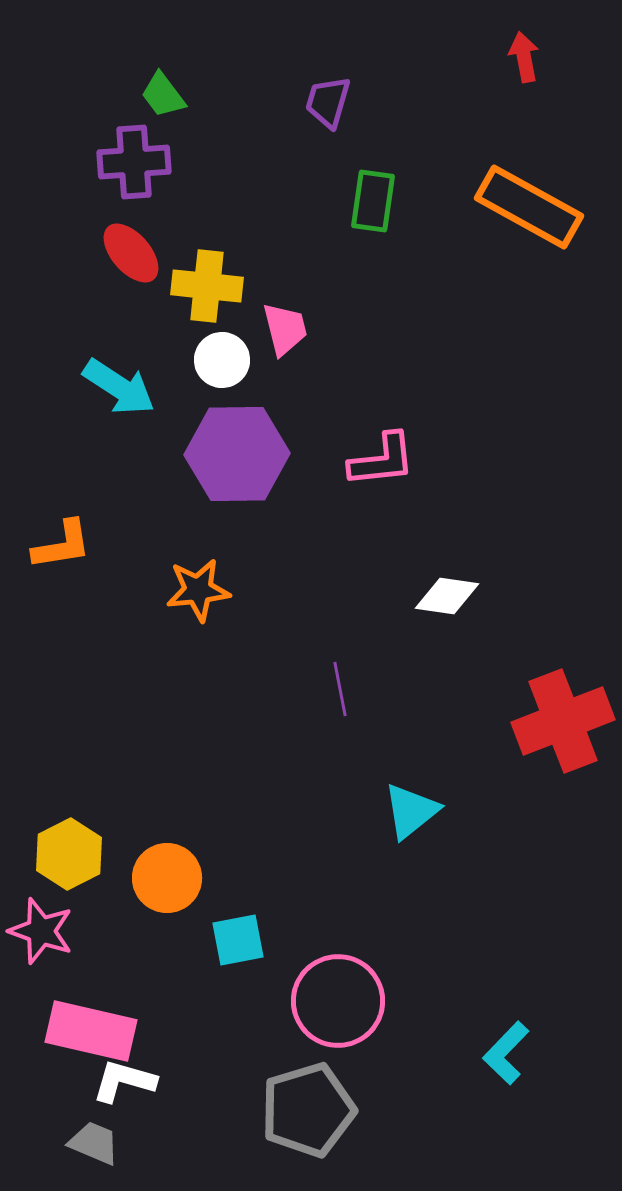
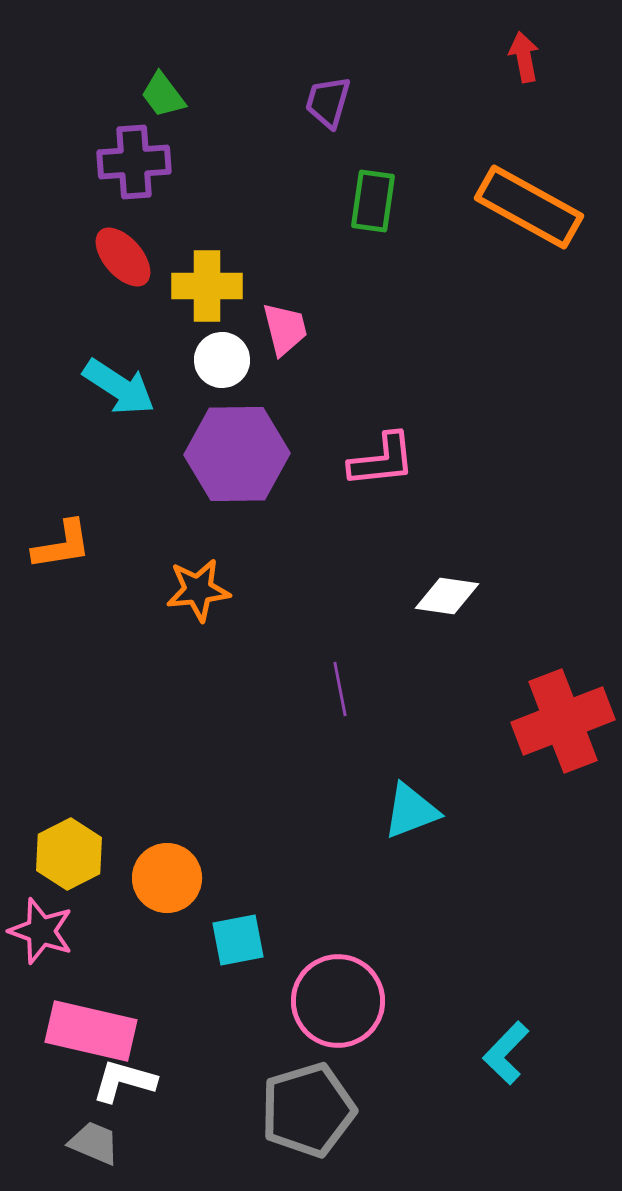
red ellipse: moved 8 px left, 4 px down
yellow cross: rotated 6 degrees counterclockwise
cyan triangle: rotated 18 degrees clockwise
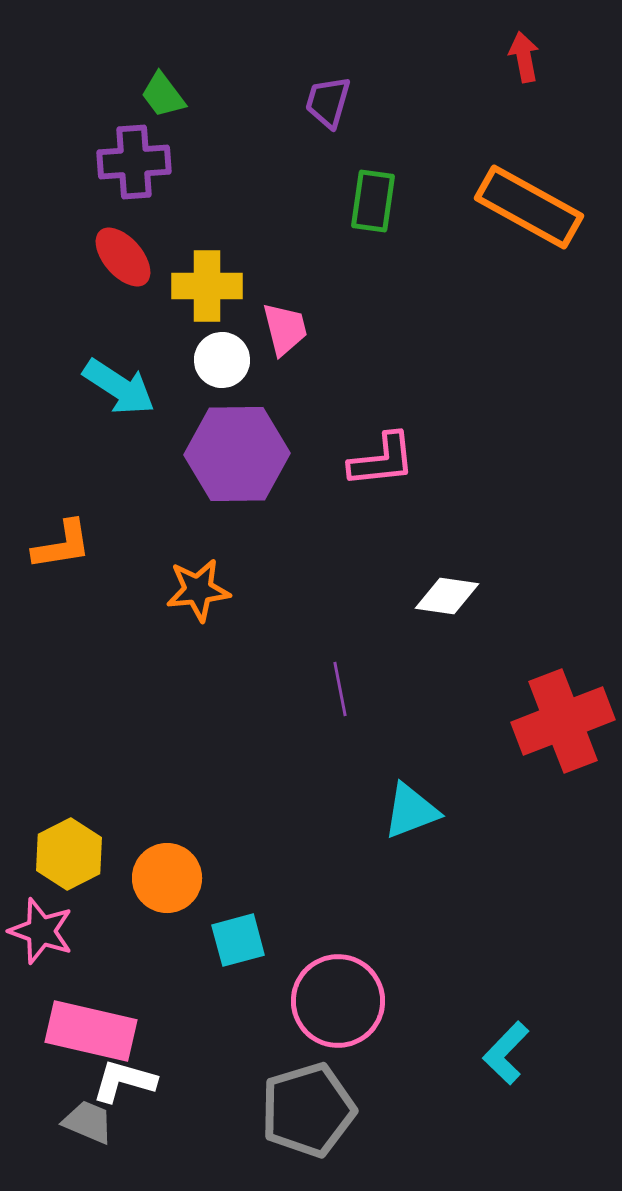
cyan square: rotated 4 degrees counterclockwise
gray trapezoid: moved 6 px left, 21 px up
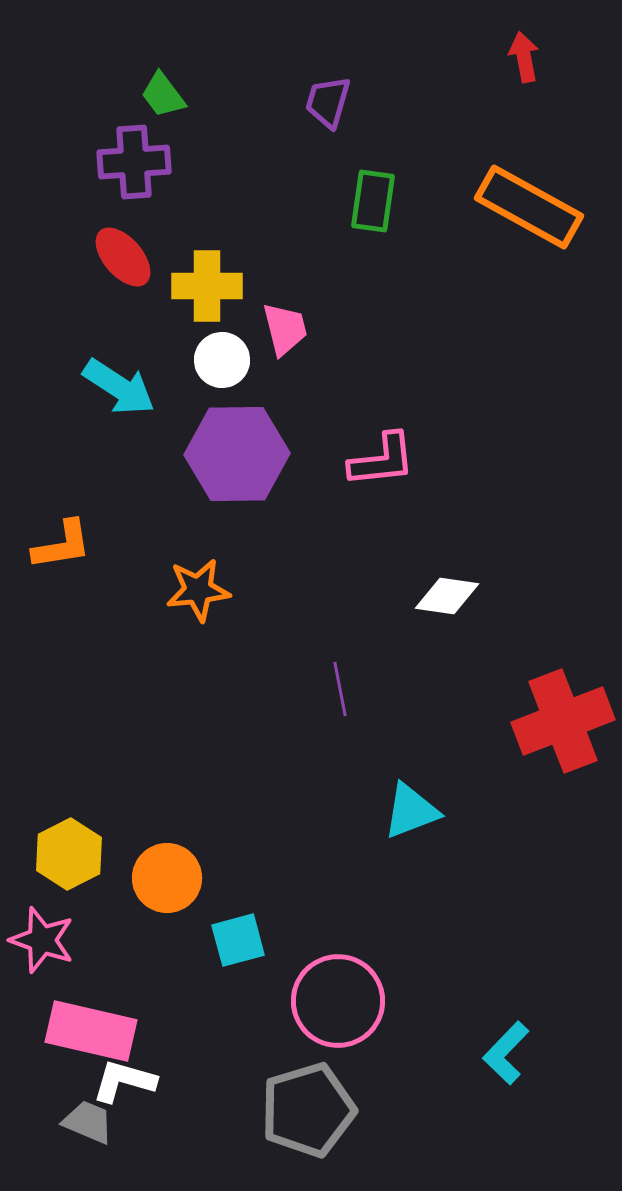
pink star: moved 1 px right, 9 px down
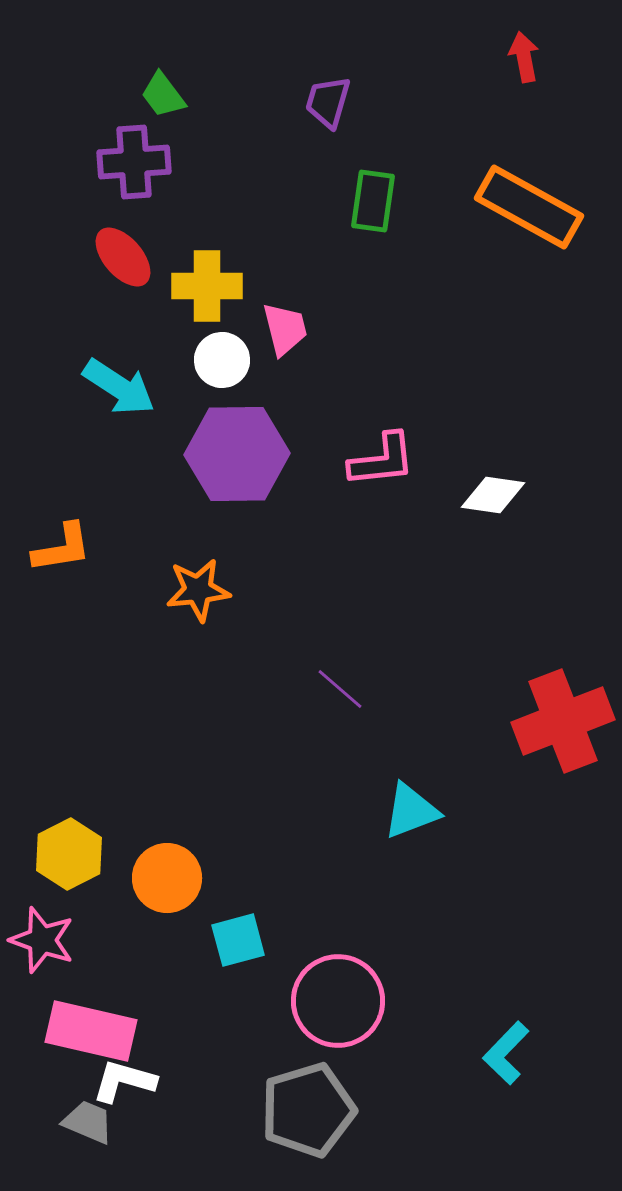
orange L-shape: moved 3 px down
white diamond: moved 46 px right, 101 px up
purple line: rotated 38 degrees counterclockwise
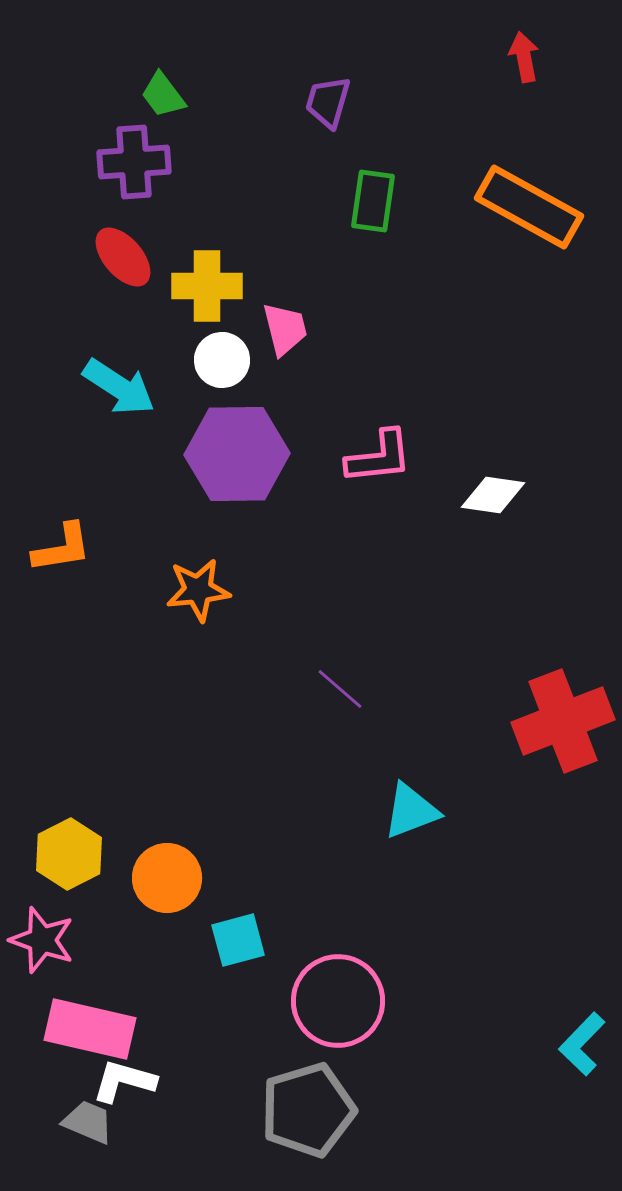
pink L-shape: moved 3 px left, 3 px up
pink rectangle: moved 1 px left, 2 px up
cyan L-shape: moved 76 px right, 9 px up
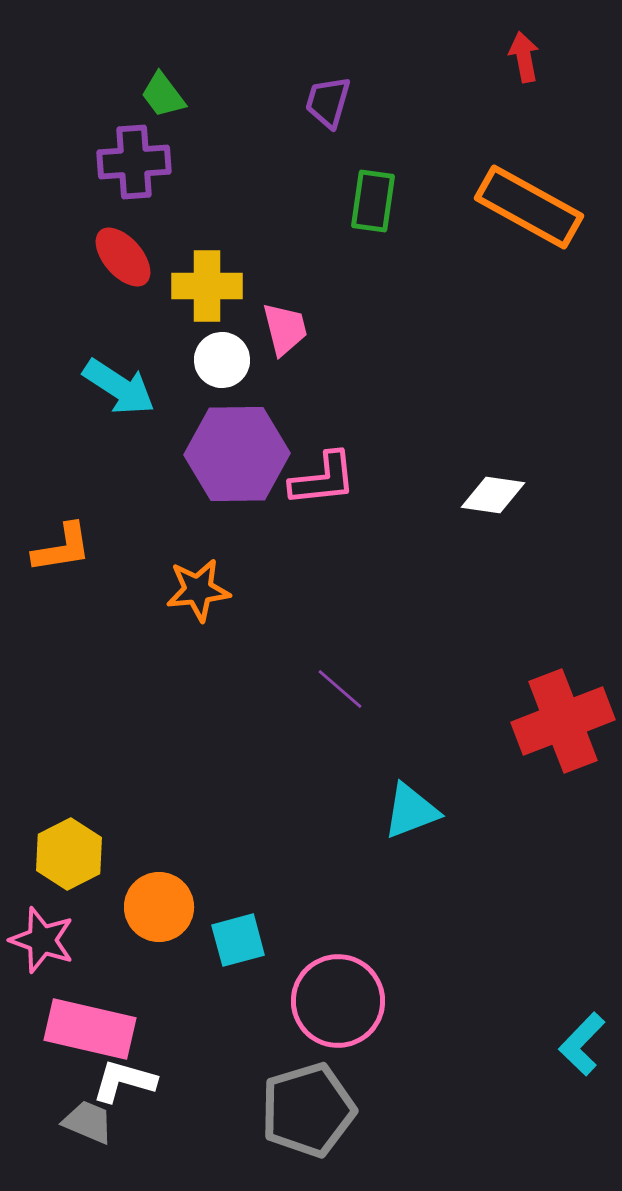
pink L-shape: moved 56 px left, 22 px down
orange circle: moved 8 px left, 29 px down
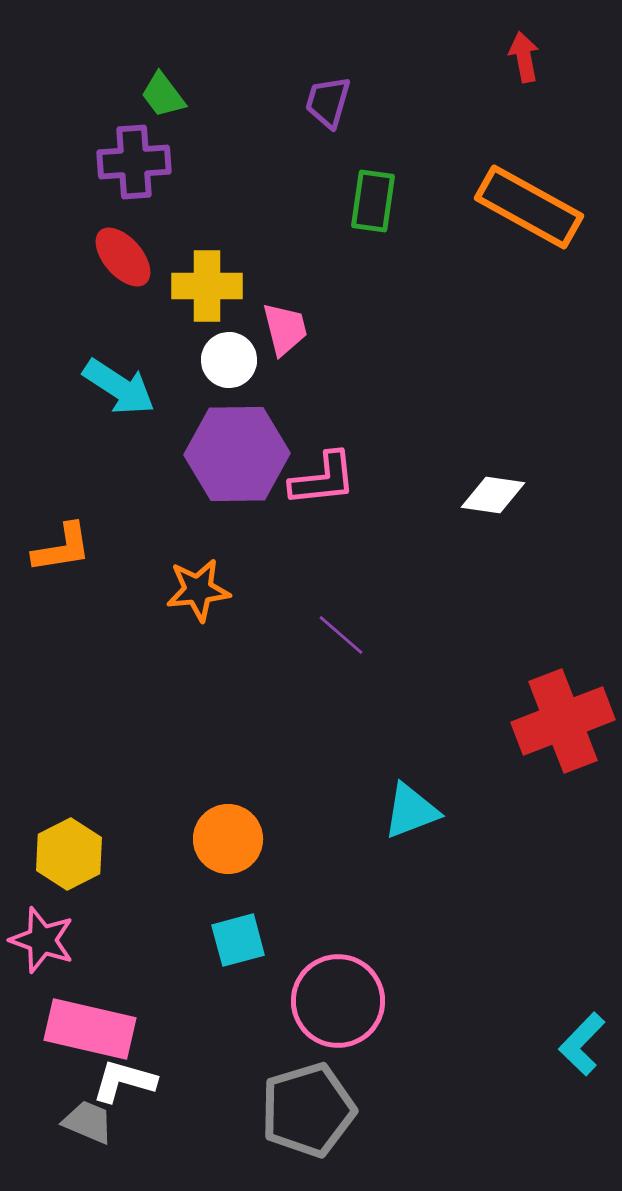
white circle: moved 7 px right
purple line: moved 1 px right, 54 px up
orange circle: moved 69 px right, 68 px up
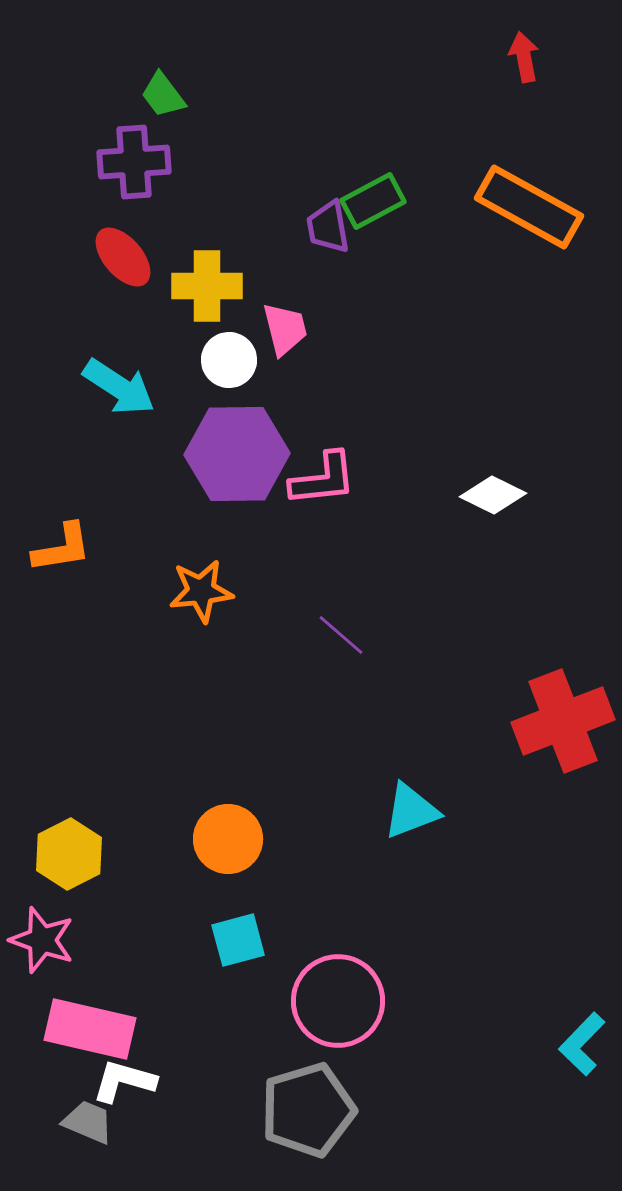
purple trapezoid: moved 125 px down; rotated 26 degrees counterclockwise
green rectangle: rotated 54 degrees clockwise
white diamond: rotated 18 degrees clockwise
orange star: moved 3 px right, 1 px down
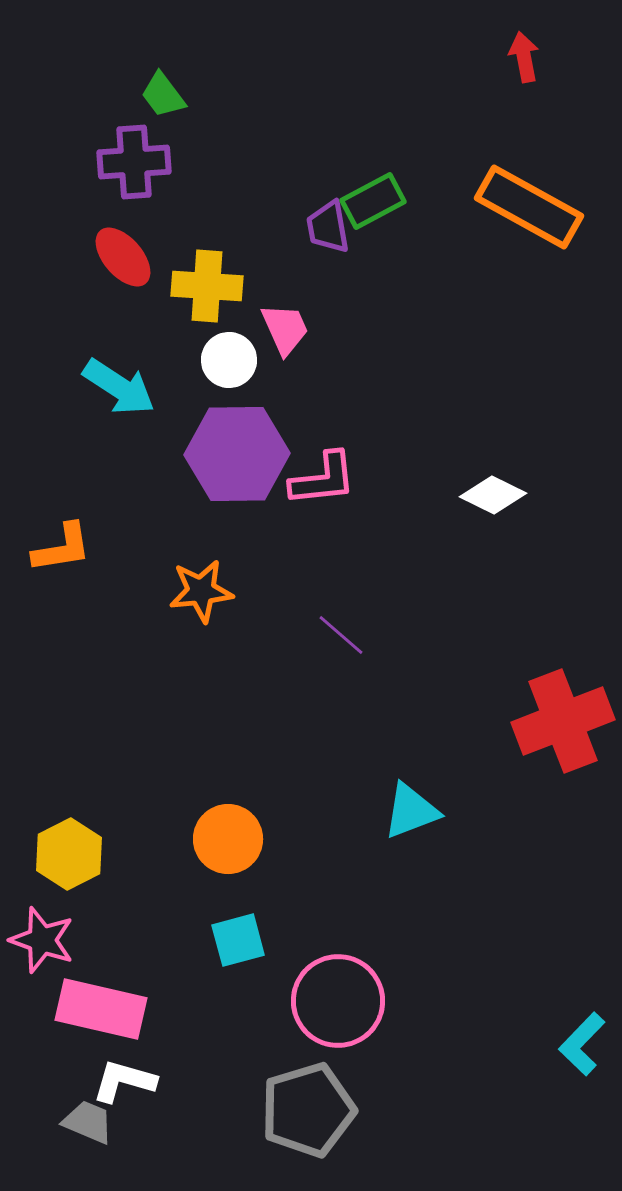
yellow cross: rotated 4 degrees clockwise
pink trapezoid: rotated 10 degrees counterclockwise
pink rectangle: moved 11 px right, 20 px up
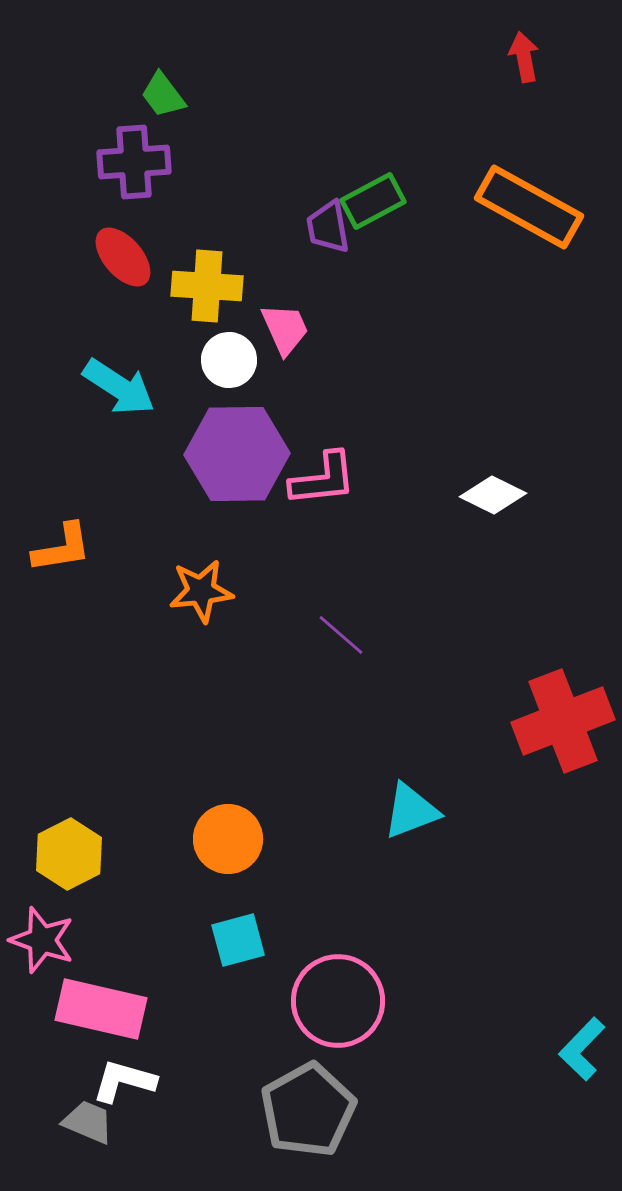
cyan L-shape: moved 5 px down
gray pentagon: rotated 12 degrees counterclockwise
